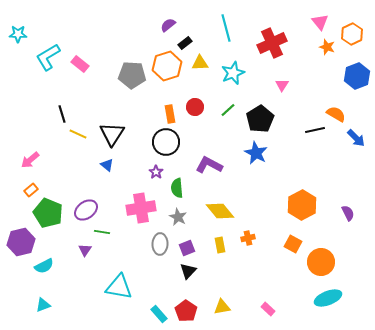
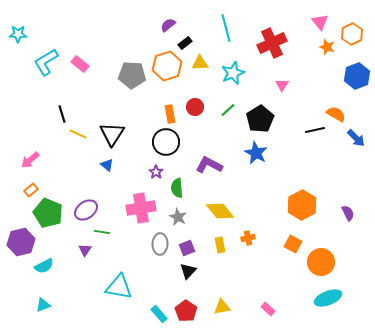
cyan L-shape at (48, 57): moved 2 px left, 5 px down
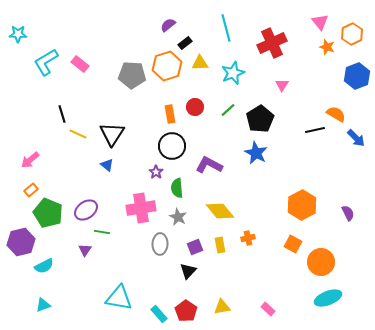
black circle at (166, 142): moved 6 px right, 4 px down
purple square at (187, 248): moved 8 px right, 1 px up
cyan triangle at (119, 287): moved 11 px down
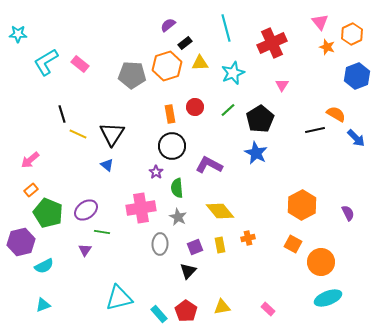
cyan triangle at (119, 298): rotated 24 degrees counterclockwise
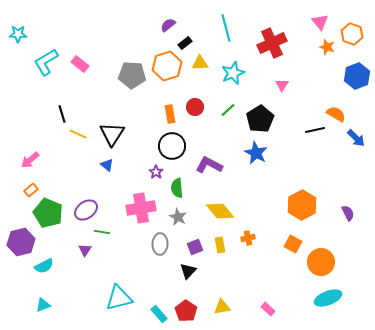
orange hexagon at (352, 34): rotated 15 degrees counterclockwise
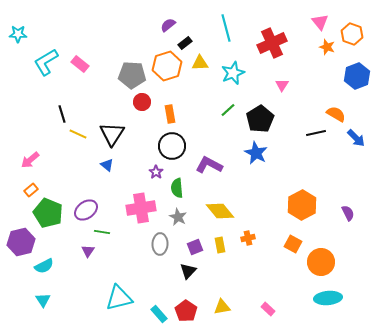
red circle at (195, 107): moved 53 px left, 5 px up
black line at (315, 130): moved 1 px right, 3 px down
purple triangle at (85, 250): moved 3 px right, 1 px down
cyan ellipse at (328, 298): rotated 16 degrees clockwise
cyan triangle at (43, 305): moved 5 px up; rotated 42 degrees counterclockwise
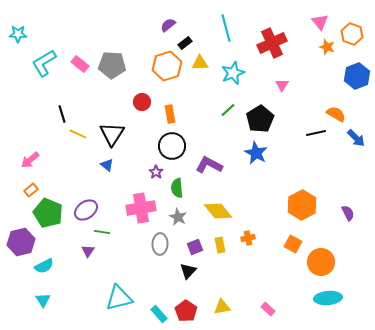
cyan L-shape at (46, 62): moved 2 px left, 1 px down
gray pentagon at (132, 75): moved 20 px left, 10 px up
yellow diamond at (220, 211): moved 2 px left
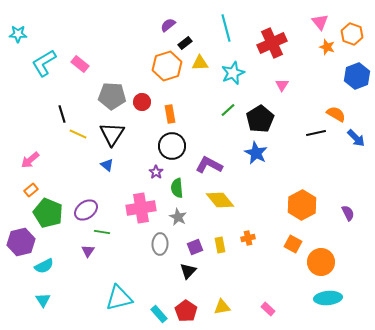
gray pentagon at (112, 65): moved 31 px down
yellow diamond at (218, 211): moved 2 px right, 11 px up
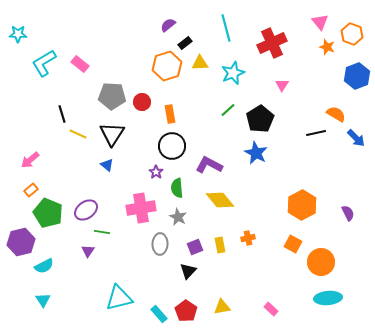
pink rectangle at (268, 309): moved 3 px right
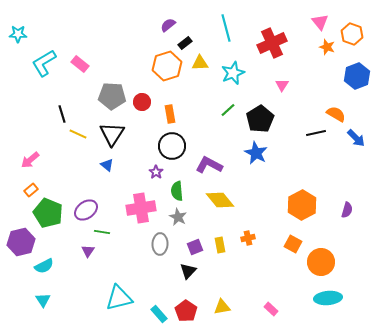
green semicircle at (177, 188): moved 3 px down
purple semicircle at (348, 213): moved 1 px left, 3 px up; rotated 42 degrees clockwise
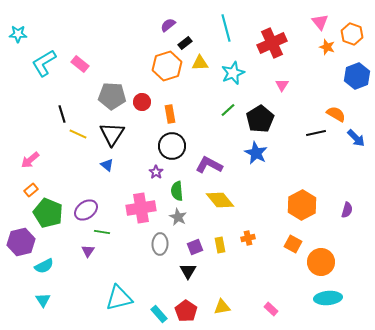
black triangle at (188, 271): rotated 12 degrees counterclockwise
